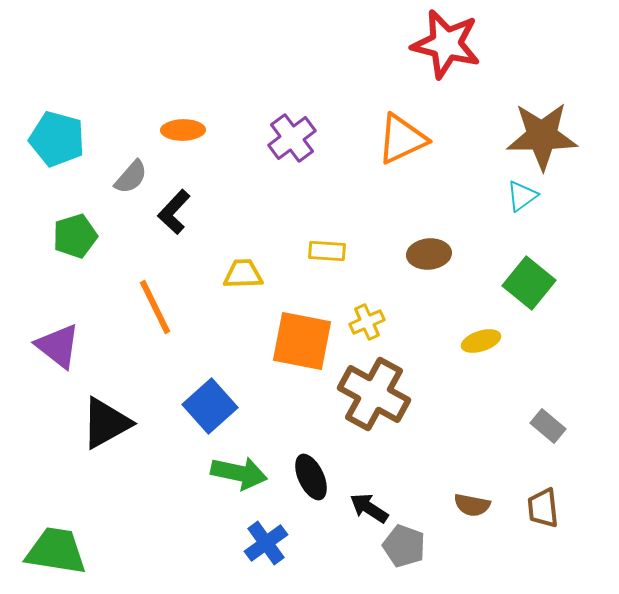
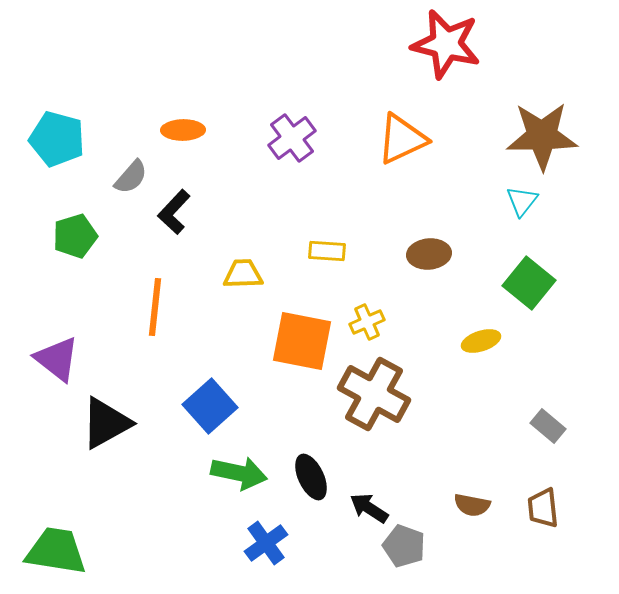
cyan triangle: moved 5 px down; rotated 16 degrees counterclockwise
orange line: rotated 32 degrees clockwise
purple triangle: moved 1 px left, 13 px down
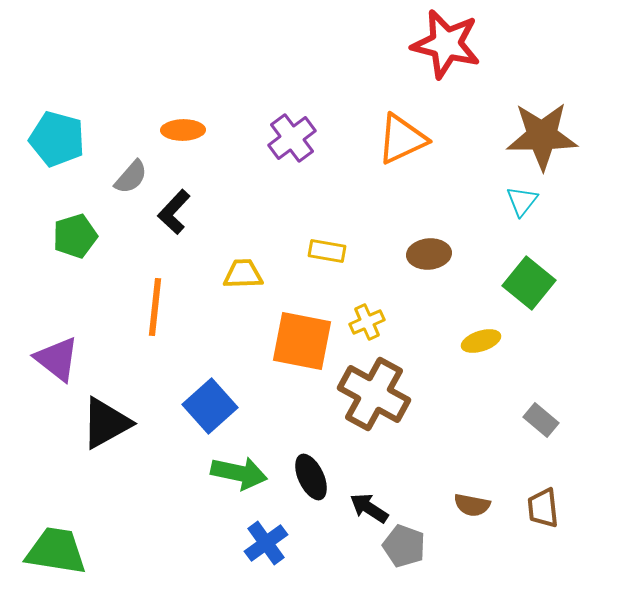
yellow rectangle: rotated 6 degrees clockwise
gray rectangle: moved 7 px left, 6 px up
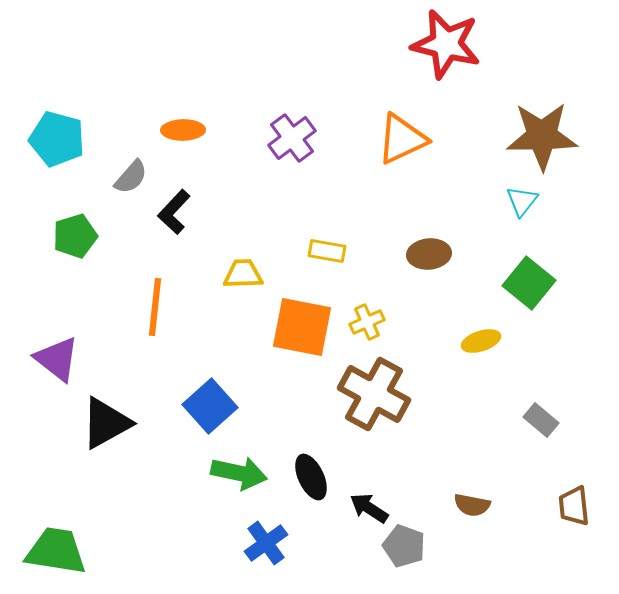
orange square: moved 14 px up
brown trapezoid: moved 31 px right, 2 px up
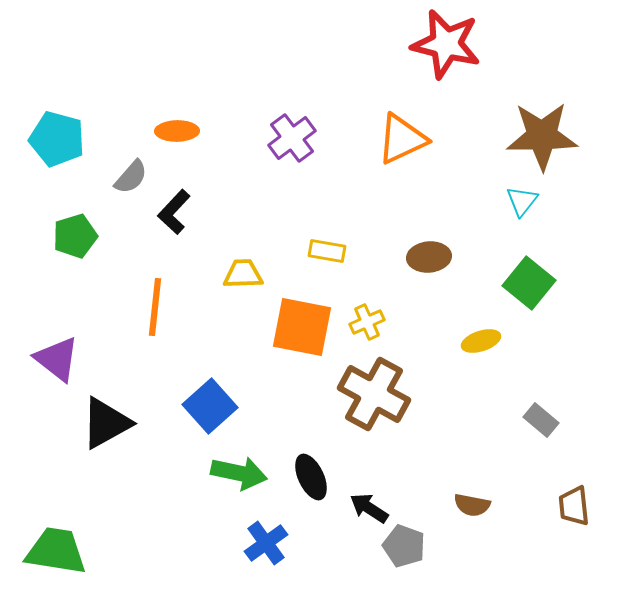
orange ellipse: moved 6 px left, 1 px down
brown ellipse: moved 3 px down
